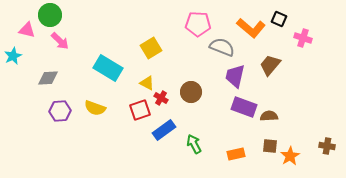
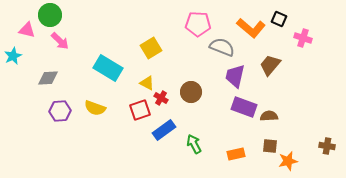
orange star: moved 2 px left, 5 px down; rotated 18 degrees clockwise
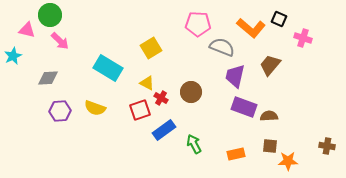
orange star: rotated 12 degrees clockwise
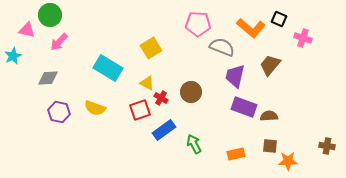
pink arrow: moved 1 px left, 1 px down; rotated 90 degrees clockwise
purple hexagon: moved 1 px left, 1 px down; rotated 15 degrees clockwise
